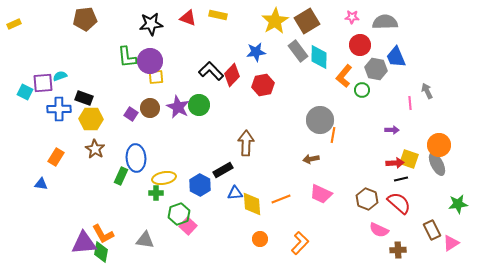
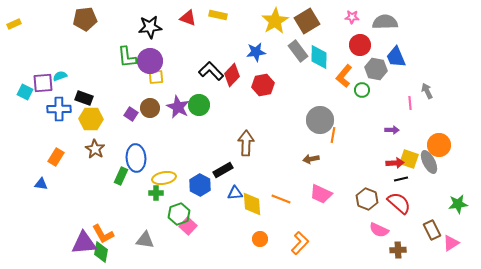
black star at (151, 24): moved 1 px left, 3 px down
gray ellipse at (437, 164): moved 8 px left, 2 px up
orange line at (281, 199): rotated 42 degrees clockwise
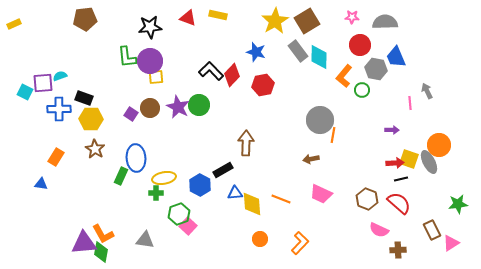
blue star at (256, 52): rotated 24 degrees clockwise
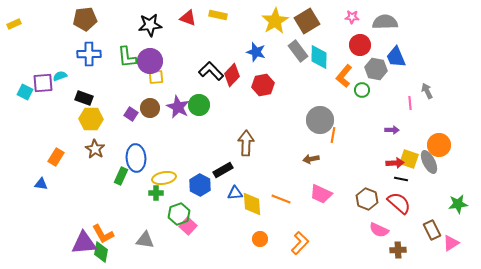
black star at (150, 27): moved 2 px up
blue cross at (59, 109): moved 30 px right, 55 px up
black line at (401, 179): rotated 24 degrees clockwise
